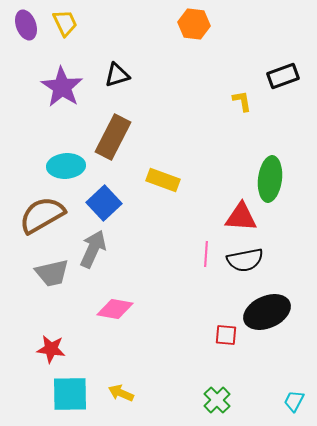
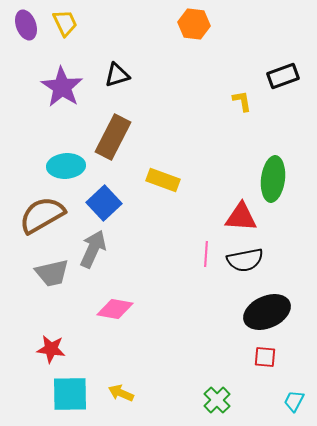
green ellipse: moved 3 px right
red square: moved 39 px right, 22 px down
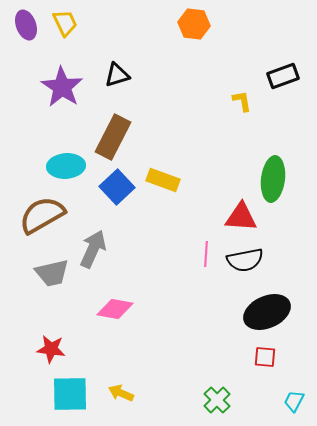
blue square: moved 13 px right, 16 px up
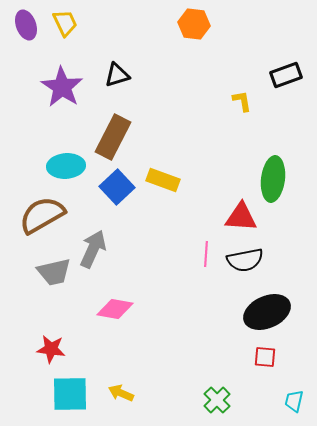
black rectangle: moved 3 px right, 1 px up
gray trapezoid: moved 2 px right, 1 px up
cyan trapezoid: rotated 15 degrees counterclockwise
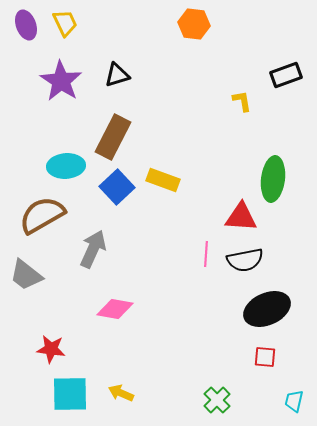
purple star: moved 1 px left, 6 px up
gray trapezoid: moved 28 px left, 3 px down; rotated 51 degrees clockwise
black ellipse: moved 3 px up
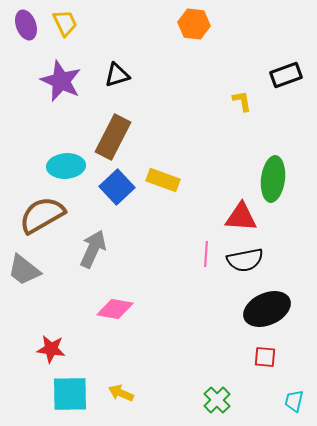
purple star: rotated 9 degrees counterclockwise
gray trapezoid: moved 2 px left, 5 px up
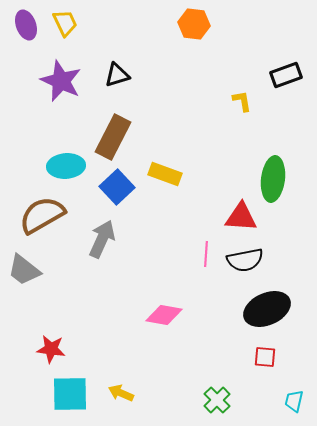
yellow rectangle: moved 2 px right, 6 px up
gray arrow: moved 9 px right, 10 px up
pink diamond: moved 49 px right, 6 px down
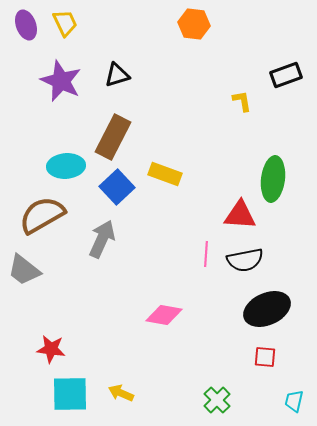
red triangle: moved 1 px left, 2 px up
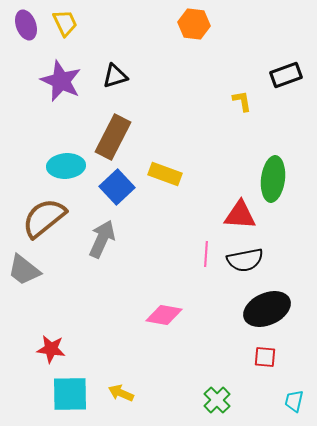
black triangle: moved 2 px left, 1 px down
brown semicircle: moved 2 px right, 3 px down; rotated 9 degrees counterclockwise
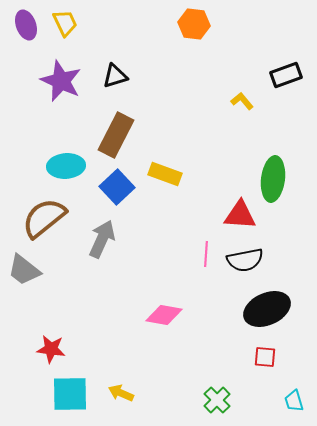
yellow L-shape: rotated 30 degrees counterclockwise
brown rectangle: moved 3 px right, 2 px up
cyan trapezoid: rotated 30 degrees counterclockwise
